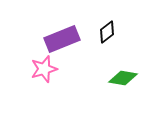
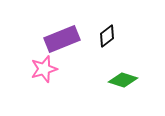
black diamond: moved 4 px down
green diamond: moved 2 px down; rotated 8 degrees clockwise
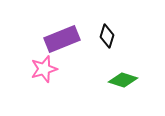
black diamond: rotated 35 degrees counterclockwise
